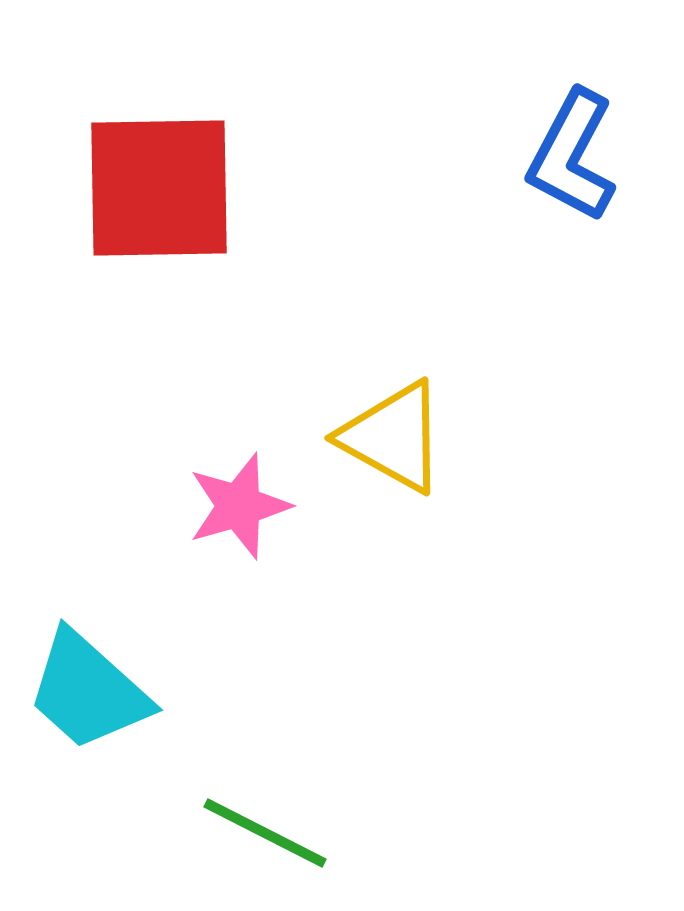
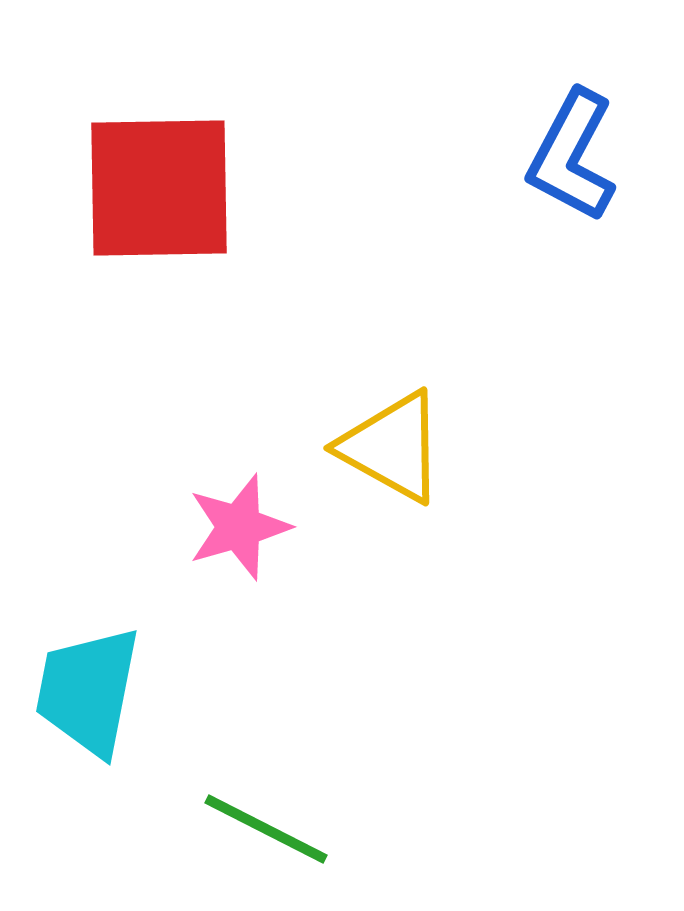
yellow triangle: moved 1 px left, 10 px down
pink star: moved 21 px down
cyan trapezoid: rotated 59 degrees clockwise
green line: moved 1 px right, 4 px up
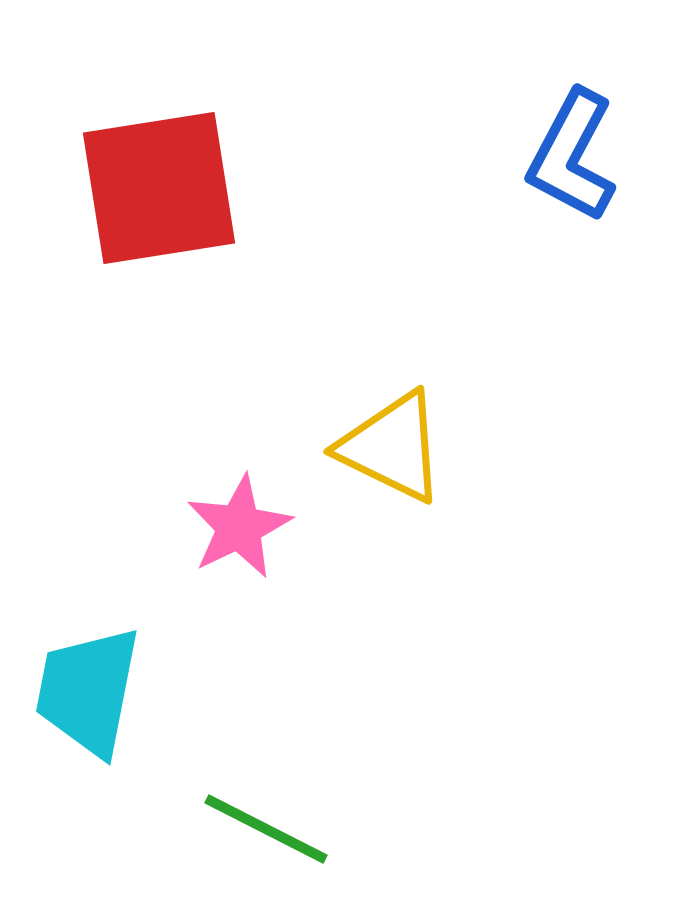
red square: rotated 8 degrees counterclockwise
yellow triangle: rotated 3 degrees counterclockwise
pink star: rotated 10 degrees counterclockwise
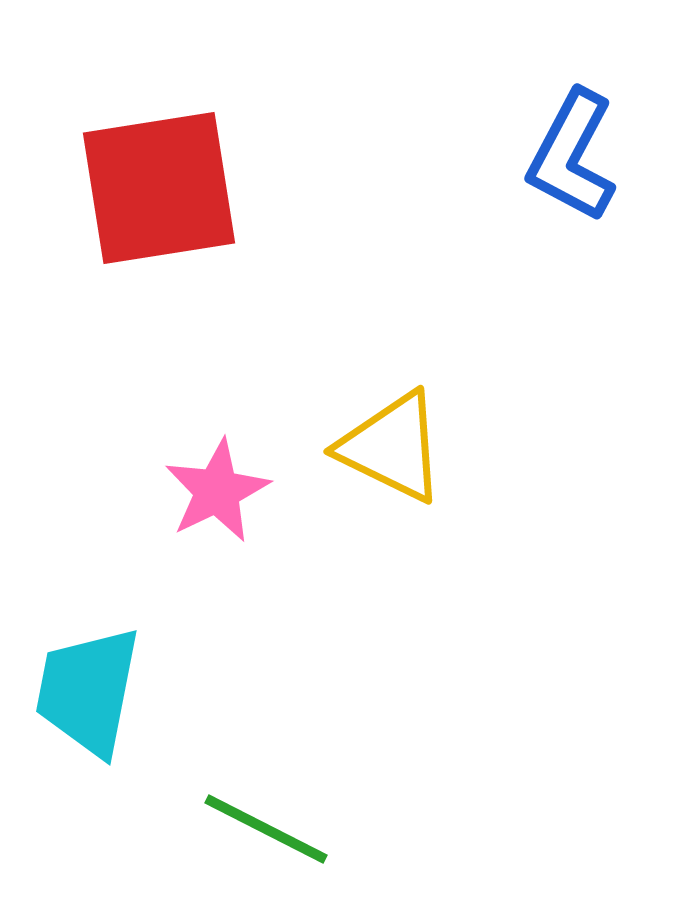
pink star: moved 22 px left, 36 px up
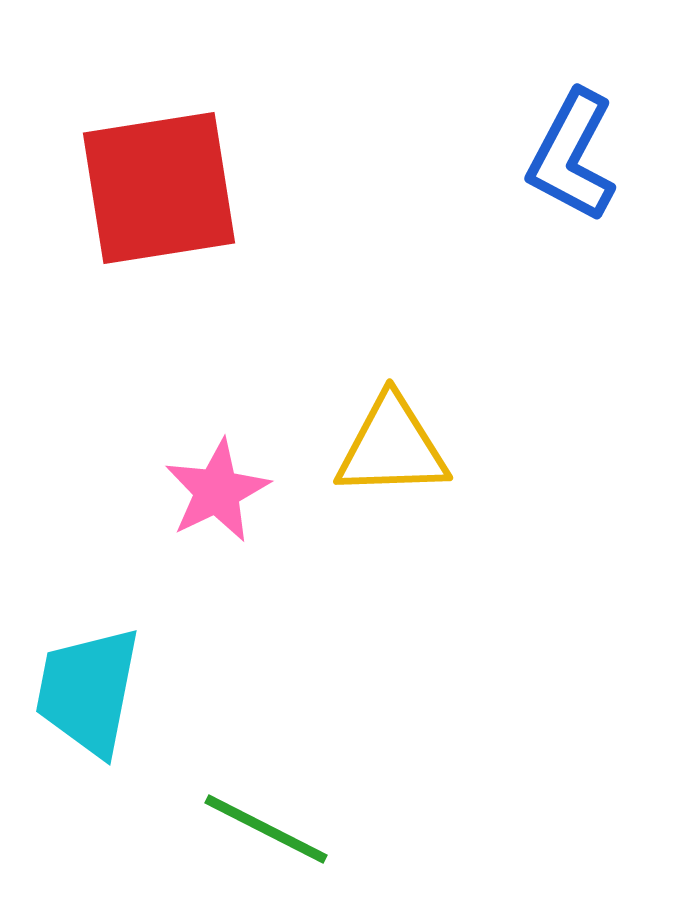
yellow triangle: rotated 28 degrees counterclockwise
